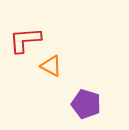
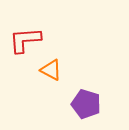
orange triangle: moved 4 px down
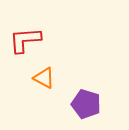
orange triangle: moved 7 px left, 8 px down
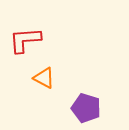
purple pentagon: moved 4 px down
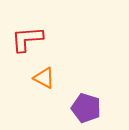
red L-shape: moved 2 px right, 1 px up
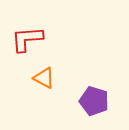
purple pentagon: moved 8 px right, 7 px up
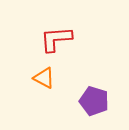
red L-shape: moved 29 px right
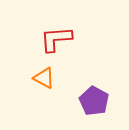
purple pentagon: rotated 12 degrees clockwise
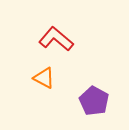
red L-shape: rotated 44 degrees clockwise
